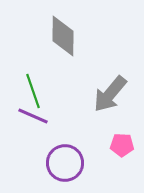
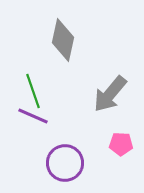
gray diamond: moved 4 px down; rotated 12 degrees clockwise
pink pentagon: moved 1 px left, 1 px up
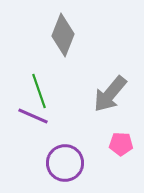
gray diamond: moved 5 px up; rotated 9 degrees clockwise
green line: moved 6 px right
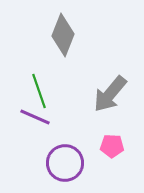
purple line: moved 2 px right, 1 px down
pink pentagon: moved 9 px left, 2 px down
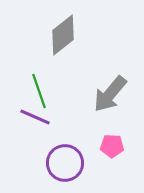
gray diamond: rotated 30 degrees clockwise
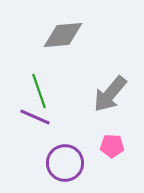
gray diamond: rotated 33 degrees clockwise
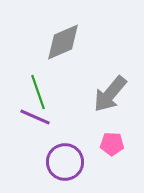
gray diamond: moved 7 px down; rotated 18 degrees counterclockwise
green line: moved 1 px left, 1 px down
pink pentagon: moved 2 px up
purple circle: moved 1 px up
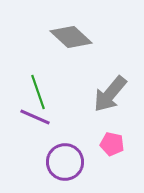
gray diamond: moved 8 px right, 5 px up; rotated 66 degrees clockwise
pink pentagon: rotated 10 degrees clockwise
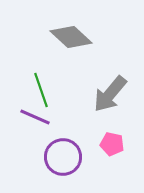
green line: moved 3 px right, 2 px up
purple circle: moved 2 px left, 5 px up
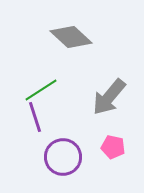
green line: rotated 76 degrees clockwise
gray arrow: moved 1 px left, 3 px down
purple line: rotated 48 degrees clockwise
pink pentagon: moved 1 px right, 3 px down
